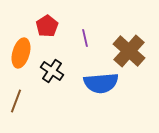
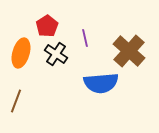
black cross: moved 4 px right, 17 px up
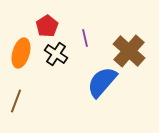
blue semicircle: moved 1 px right, 1 px up; rotated 136 degrees clockwise
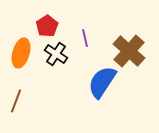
blue semicircle: rotated 8 degrees counterclockwise
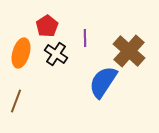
purple line: rotated 12 degrees clockwise
blue semicircle: moved 1 px right
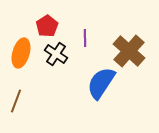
blue semicircle: moved 2 px left, 1 px down
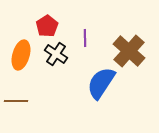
orange ellipse: moved 2 px down
brown line: rotated 70 degrees clockwise
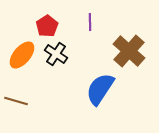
purple line: moved 5 px right, 16 px up
orange ellipse: moved 1 px right; rotated 24 degrees clockwise
blue semicircle: moved 1 px left, 6 px down
brown line: rotated 15 degrees clockwise
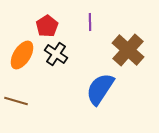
brown cross: moved 1 px left, 1 px up
orange ellipse: rotated 8 degrees counterclockwise
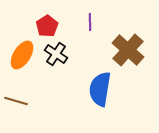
blue semicircle: rotated 24 degrees counterclockwise
